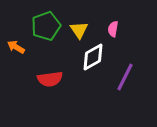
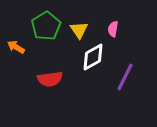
green pentagon: rotated 12 degrees counterclockwise
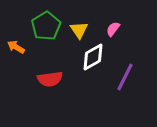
pink semicircle: rotated 28 degrees clockwise
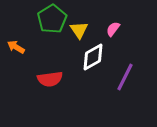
green pentagon: moved 6 px right, 7 px up
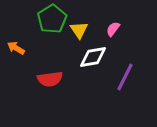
orange arrow: moved 1 px down
white diamond: rotated 20 degrees clockwise
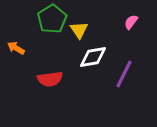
pink semicircle: moved 18 px right, 7 px up
purple line: moved 1 px left, 3 px up
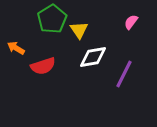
red semicircle: moved 7 px left, 13 px up; rotated 10 degrees counterclockwise
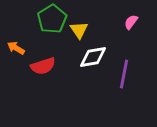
purple line: rotated 16 degrees counterclockwise
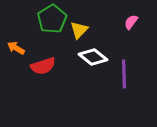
yellow triangle: rotated 18 degrees clockwise
white diamond: rotated 48 degrees clockwise
purple line: rotated 12 degrees counterclockwise
